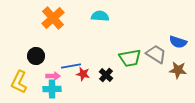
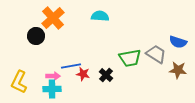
black circle: moved 20 px up
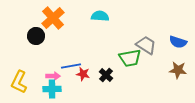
gray trapezoid: moved 10 px left, 9 px up
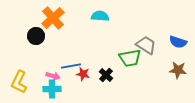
pink arrow: rotated 16 degrees clockwise
